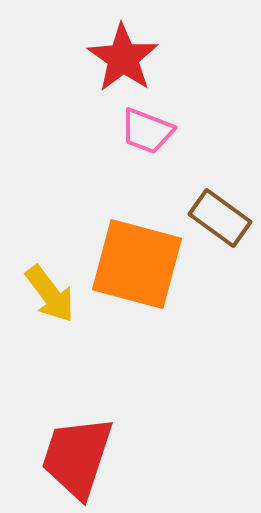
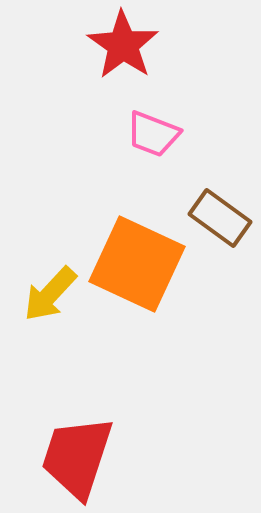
red star: moved 13 px up
pink trapezoid: moved 6 px right, 3 px down
orange square: rotated 10 degrees clockwise
yellow arrow: rotated 80 degrees clockwise
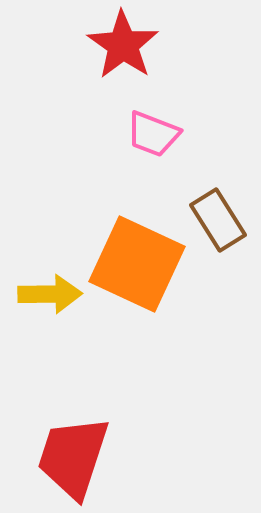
brown rectangle: moved 2 px left, 2 px down; rotated 22 degrees clockwise
yellow arrow: rotated 134 degrees counterclockwise
red trapezoid: moved 4 px left
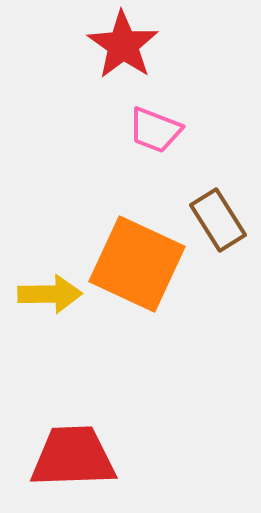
pink trapezoid: moved 2 px right, 4 px up
red trapezoid: rotated 70 degrees clockwise
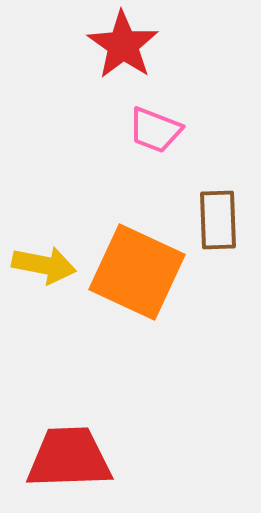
brown rectangle: rotated 30 degrees clockwise
orange square: moved 8 px down
yellow arrow: moved 6 px left, 29 px up; rotated 12 degrees clockwise
red trapezoid: moved 4 px left, 1 px down
